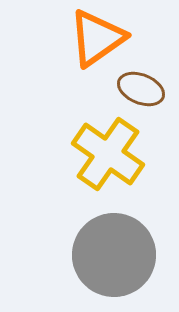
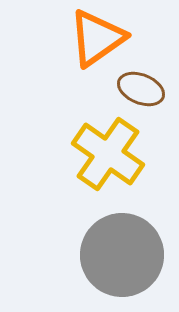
gray circle: moved 8 px right
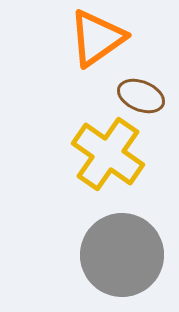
brown ellipse: moved 7 px down
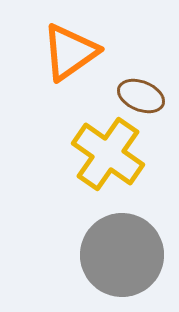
orange triangle: moved 27 px left, 14 px down
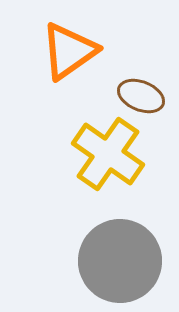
orange triangle: moved 1 px left, 1 px up
gray circle: moved 2 px left, 6 px down
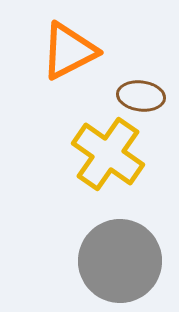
orange triangle: rotated 8 degrees clockwise
brown ellipse: rotated 15 degrees counterclockwise
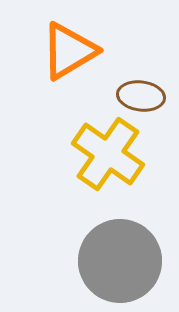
orange triangle: rotated 4 degrees counterclockwise
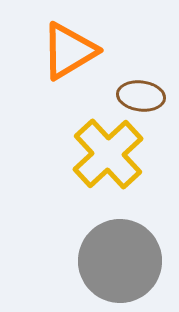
yellow cross: rotated 12 degrees clockwise
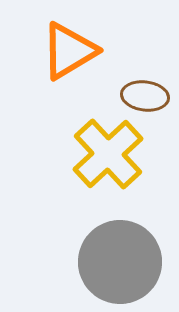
brown ellipse: moved 4 px right
gray circle: moved 1 px down
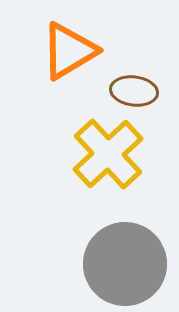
brown ellipse: moved 11 px left, 5 px up
gray circle: moved 5 px right, 2 px down
